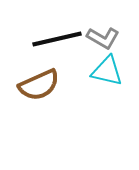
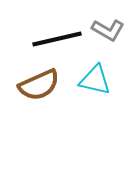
gray L-shape: moved 5 px right, 8 px up
cyan triangle: moved 12 px left, 9 px down
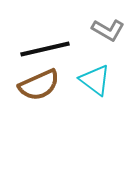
black line: moved 12 px left, 10 px down
cyan triangle: rotated 24 degrees clockwise
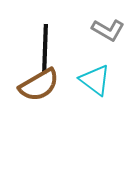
black line: rotated 75 degrees counterclockwise
brown semicircle: rotated 6 degrees counterclockwise
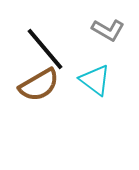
black line: rotated 42 degrees counterclockwise
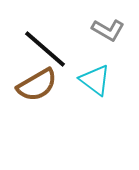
black line: rotated 9 degrees counterclockwise
brown semicircle: moved 2 px left
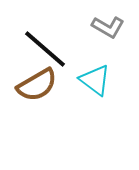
gray L-shape: moved 3 px up
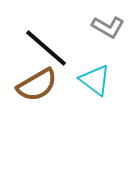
black line: moved 1 px right, 1 px up
